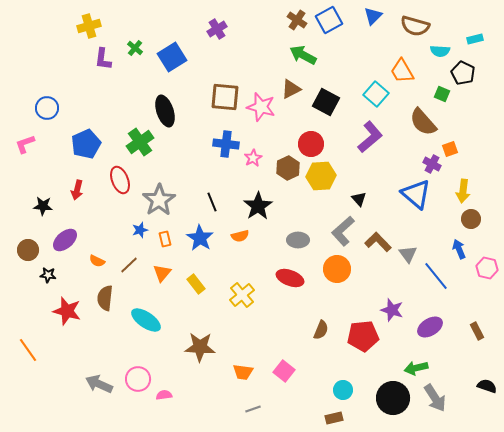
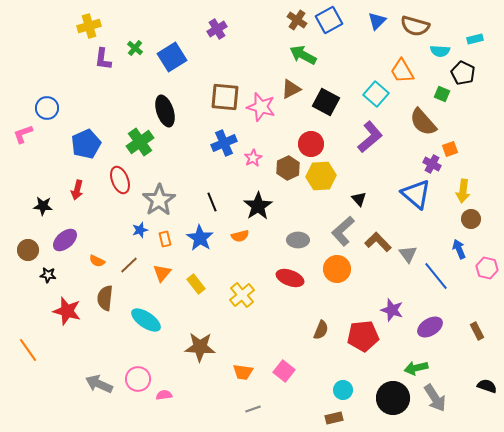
blue triangle at (373, 16): moved 4 px right, 5 px down
pink L-shape at (25, 144): moved 2 px left, 10 px up
blue cross at (226, 144): moved 2 px left, 1 px up; rotated 30 degrees counterclockwise
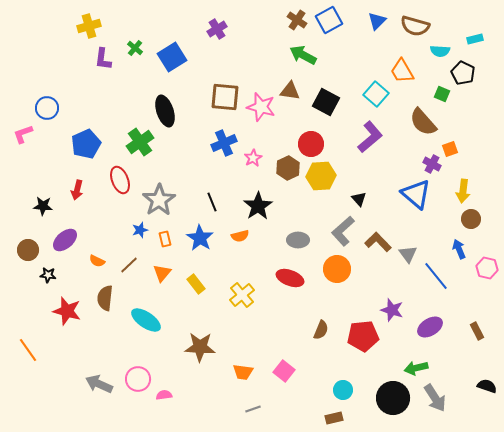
brown triangle at (291, 89): moved 1 px left, 2 px down; rotated 35 degrees clockwise
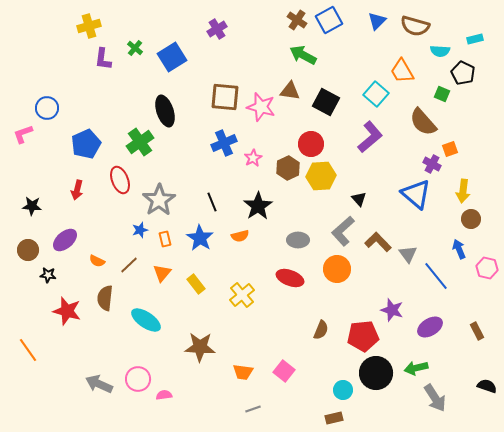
black star at (43, 206): moved 11 px left
black circle at (393, 398): moved 17 px left, 25 px up
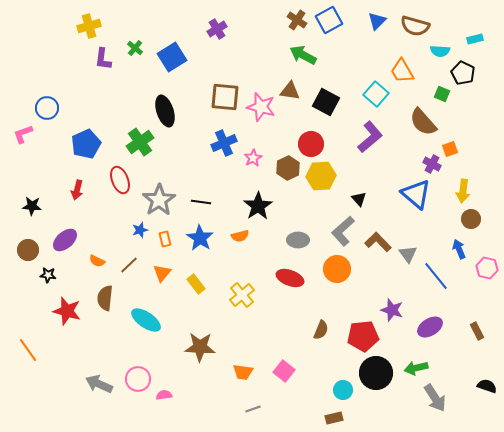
black line at (212, 202): moved 11 px left; rotated 60 degrees counterclockwise
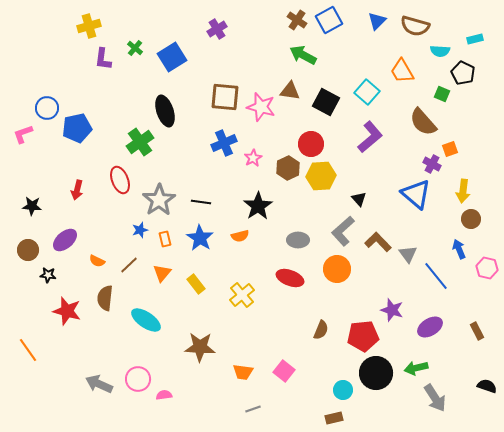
cyan square at (376, 94): moved 9 px left, 2 px up
blue pentagon at (86, 144): moved 9 px left, 16 px up; rotated 12 degrees clockwise
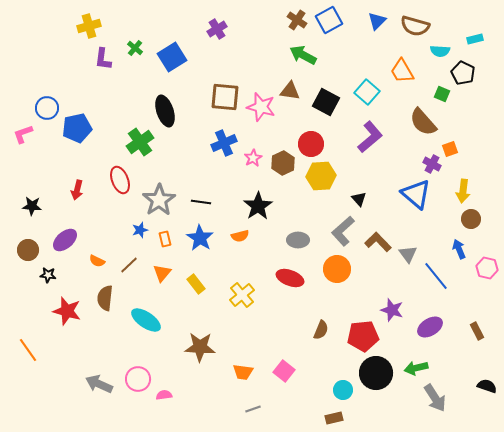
brown hexagon at (288, 168): moved 5 px left, 5 px up
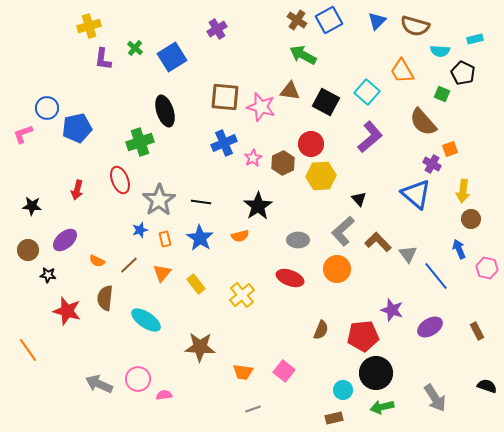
green cross at (140, 142): rotated 16 degrees clockwise
green arrow at (416, 368): moved 34 px left, 39 px down
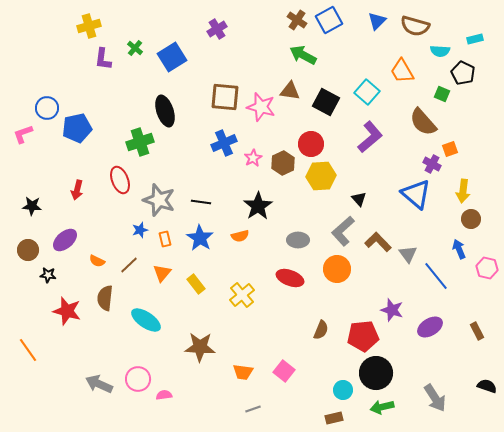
gray star at (159, 200): rotated 20 degrees counterclockwise
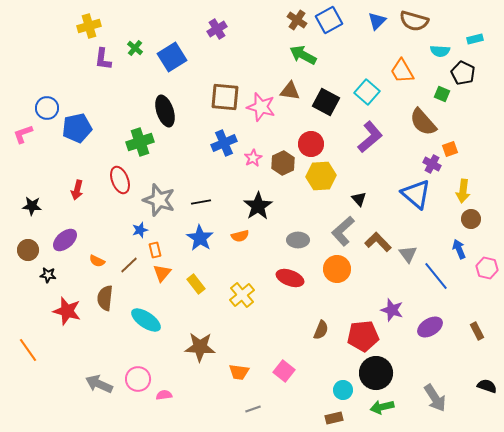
brown semicircle at (415, 26): moved 1 px left, 5 px up
black line at (201, 202): rotated 18 degrees counterclockwise
orange rectangle at (165, 239): moved 10 px left, 11 px down
orange trapezoid at (243, 372): moved 4 px left
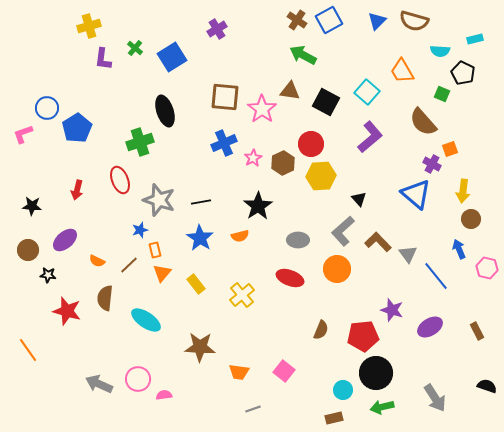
pink star at (261, 107): moved 1 px right, 2 px down; rotated 20 degrees clockwise
blue pentagon at (77, 128): rotated 20 degrees counterclockwise
